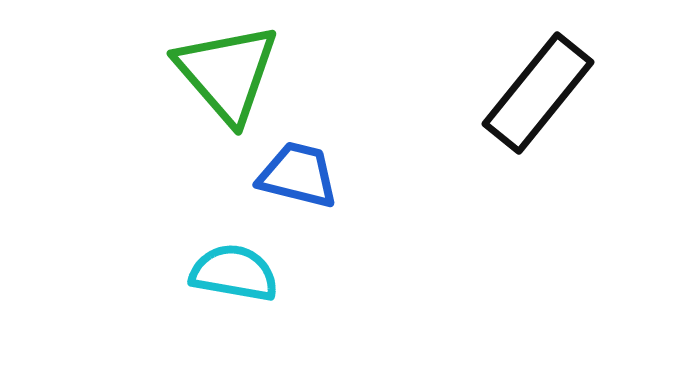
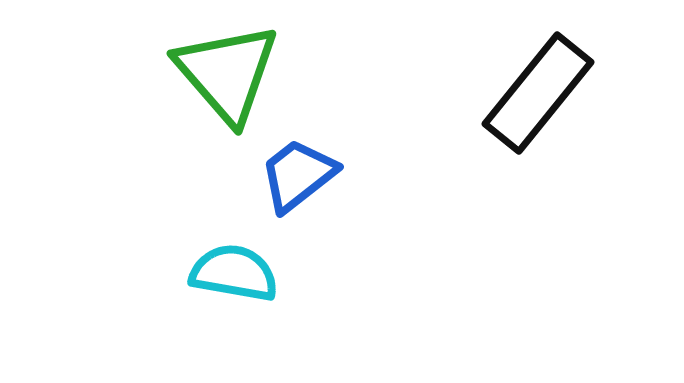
blue trapezoid: rotated 52 degrees counterclockwise
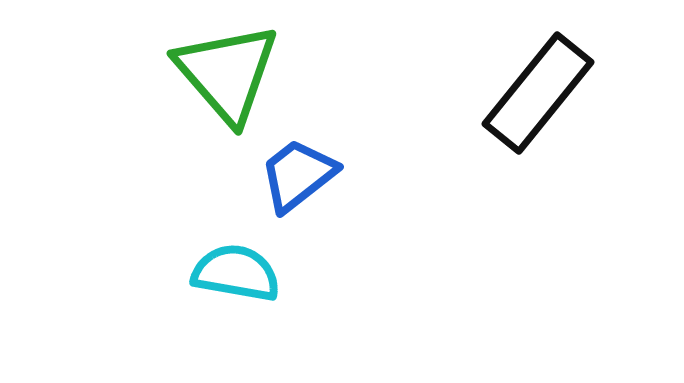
cyan semicircle: moved 2 px right
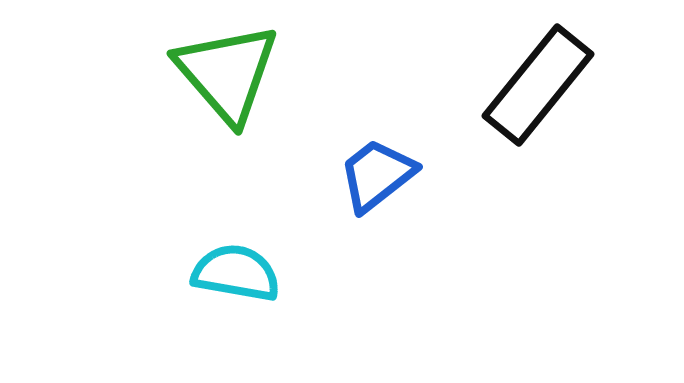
black rectangle: moved 8 px up
blue trapezoid: moved 79 px right
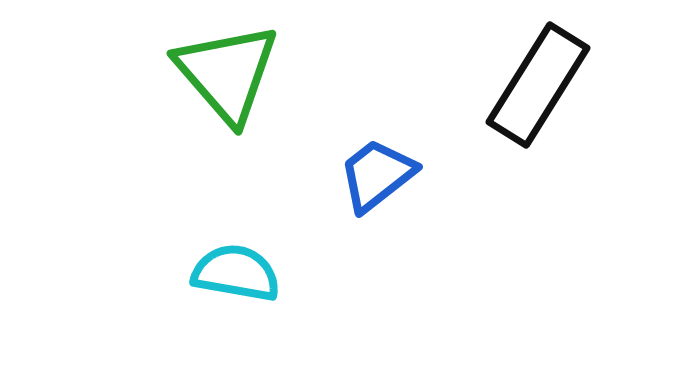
black rectangle: rotated 7 degrees counterclockwise
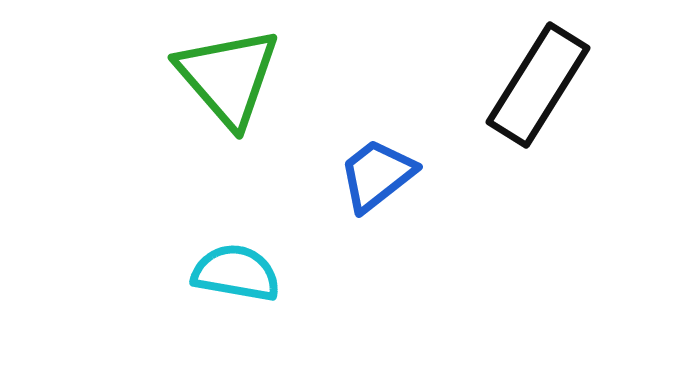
green triangle: moved 1 px right, 4 px down
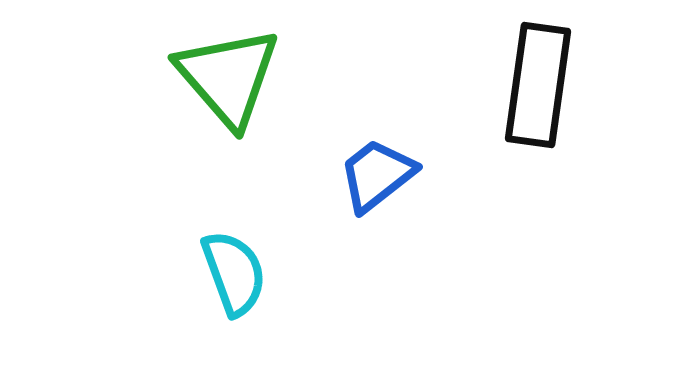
black rectangle: rotated 24 degrees counterclockwise
cyan semicircle: moved 2 px left; rotated 60 degrees clockwise
